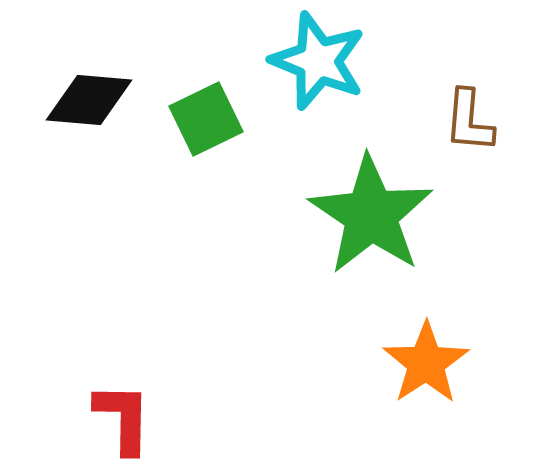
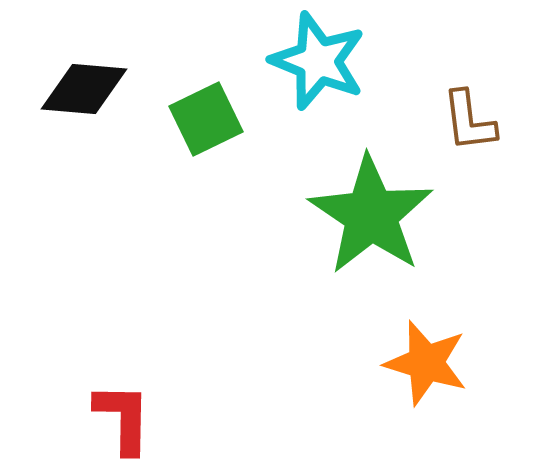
black diamond: moved 5 px left, 11 px up
brown L-shape: rotated 12 degrees counterclockwise
orange star: rotated 22 degrees counterclockwise
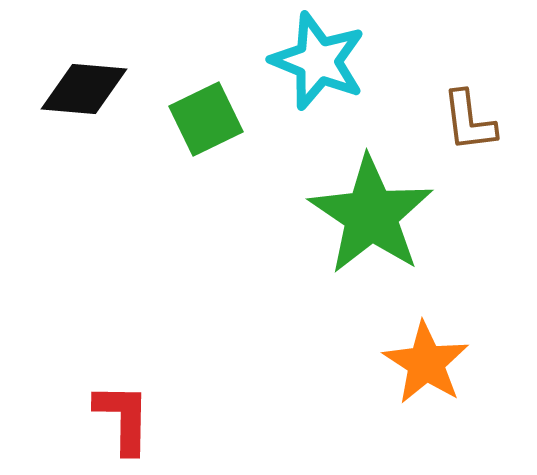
orange star: rotated 16 degrees clockwise
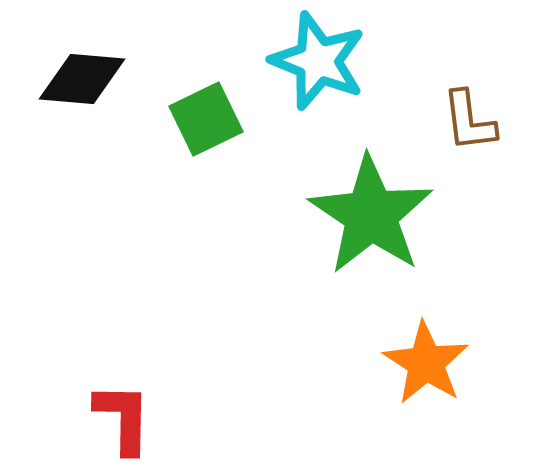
black diamond: moved 2 px left, 10 px up
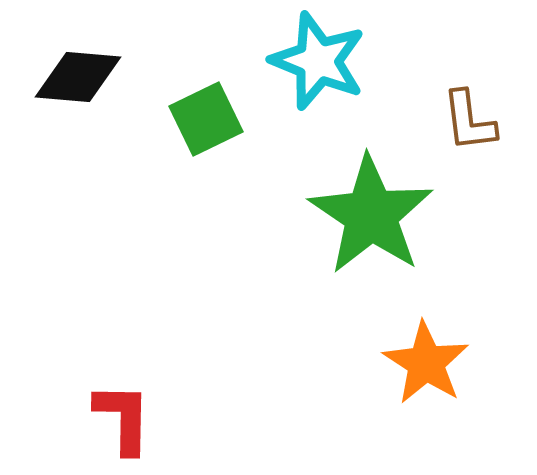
black diamond: moved 4 px left, 2 px up
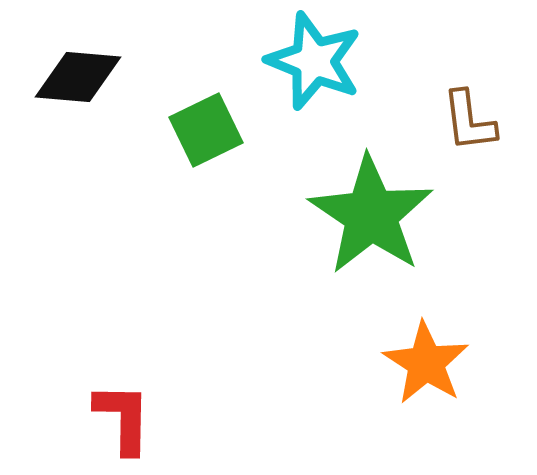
cyan star: moved 4 px left
green square: moved 11 px down
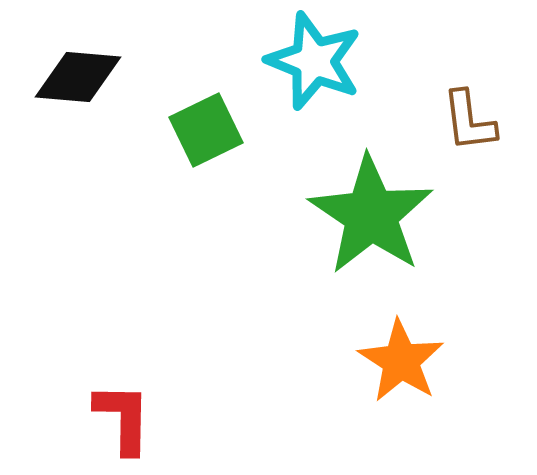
orange star: moved 25 px left, 2 px up
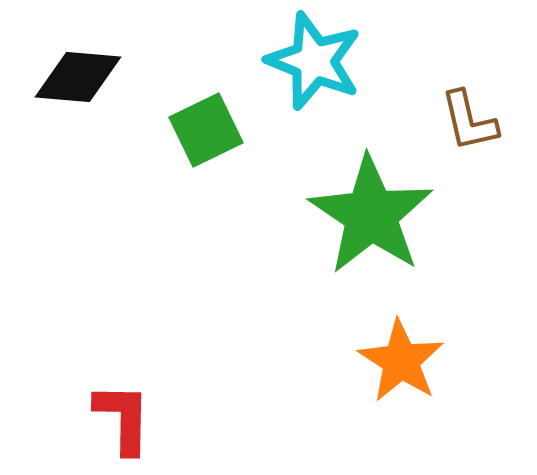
brown L-shape: rotated 6 degrees counterclockwise
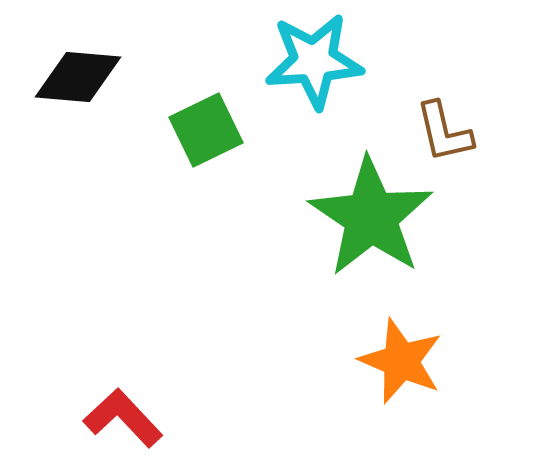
cyan star: rotated 26 degrees counterclockwise
brown L-shape: moved 25 px left, 11 px down
green star: moved 2 px down
orange star: rotated 10 degrees counterclockwise
red L-shape: rotated 44 degrees counterclockwise
